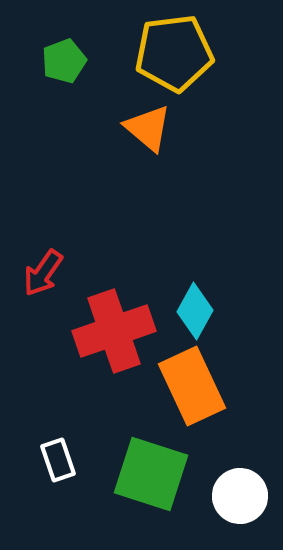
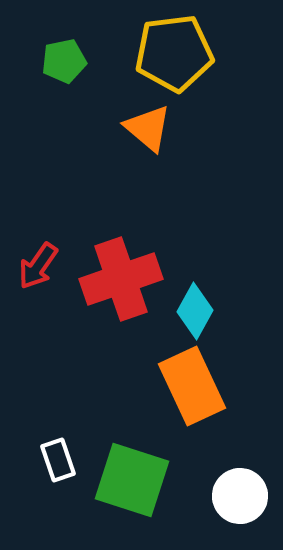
green pentagon: rotated 9 degrees clockwise
red arrow: moved 5 px left, 7 px up
red cross: moved 7 px right, 52 px up
green square: moved 19 px left, 6 px down
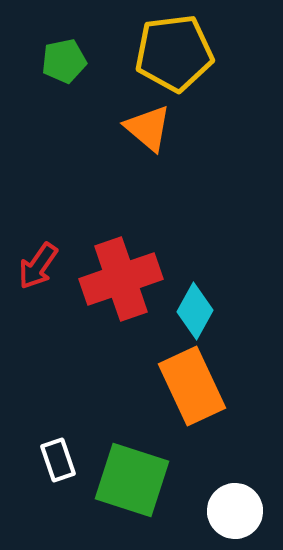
white circle: moved 5 px left, 15 px down
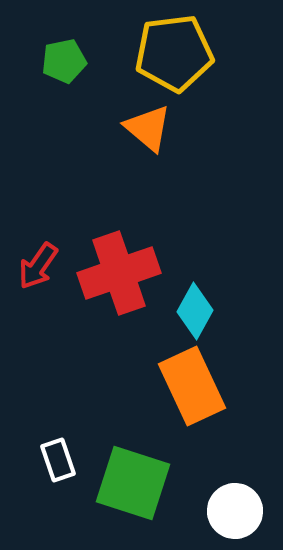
red cross: moved 2 px left, 6 px up
green square: moved 1 px right, 3 px down
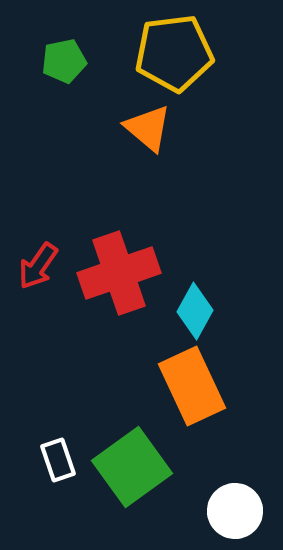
green square: moved 1 px left, 16 px up; rotated 36 degrees clockwise
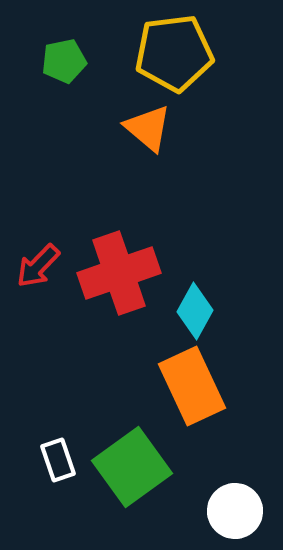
red arrow: rotated 9 degrees clockwise
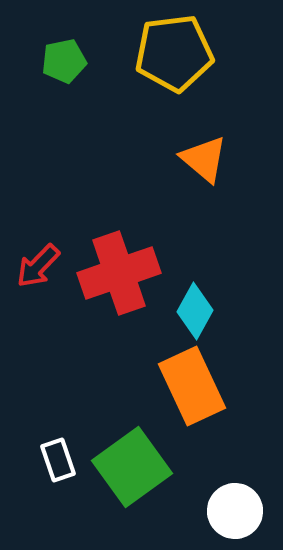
orange triangle: moved 56 px right, 31 px down
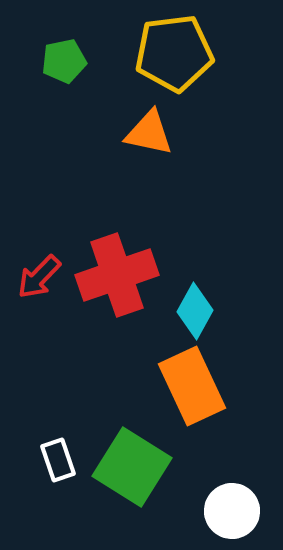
orange triangle: moved 55 px left, 26 px up; rotated 28 degrees counterclockwise
red arrow: moved 1 px right, 11 px down
red cross: moved 2 px left, 2 px down
green square: rotated 22 degrees counterclockwise
white circle: moved 3 px left
